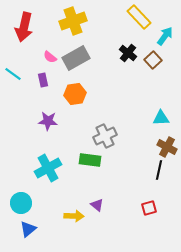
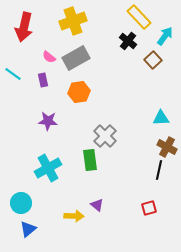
black cross: moved 12 px up
pink semicircle: moved 1 px left
orange hexagon: moved 4 px right, 2 px up
gray cross: rotated 20 degrees counterclockwise
green rectangle: rotated 75 degrees clockwise
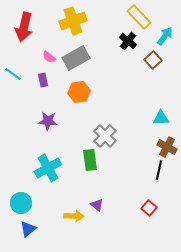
red square: rotated 35 degrees counterclockwise
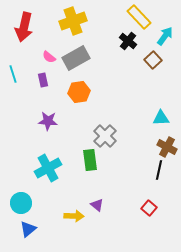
cyan line: rotated 36 degrees clockwise
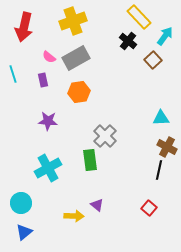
blue triangle: moved 4 px left, 3 px down
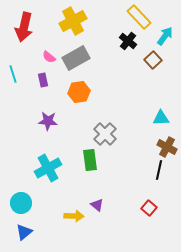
yellow cross: rotated 8 degrees counterclockwise
gray cross: moved 2 px up
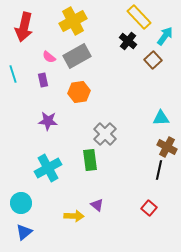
gray rectangle: moved 1 px right, 2 px up
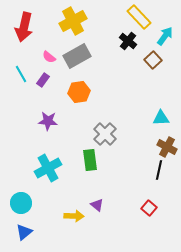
cyan line: moved 8 px right; rotated 12 degrees counterclockwise
purple rectangle: rotated 48 degrees clockwise
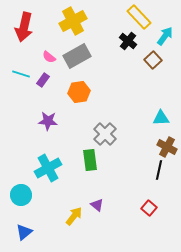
cyan line: rotated 42 degrees counterclockwise
cyan circle: moved 8 px up
yellow arrow: rotated 54 degrees counterclockwise
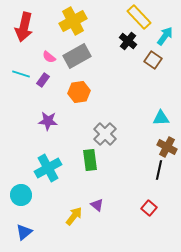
brown square: rotated 12 degrees counterclockwise
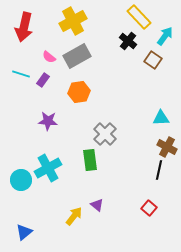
cyan circle: moved 15 px up
